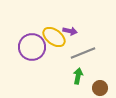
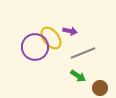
yellow ellipse: moved 3 px left, 1 px down; rotated 15 degrees clockwise
purple circle: moved 3 px right
green arrow: rotated 112 degrees clockwise
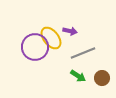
brown circle: moved 2 px right, 10 px up
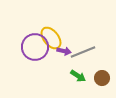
purple arrow: moved 6 px left, 20 px down
gray line: moved 1 px up
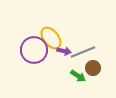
purple circle: moved 1 px left, 3 px down
brown circle: moved 9 px left, 10 px up
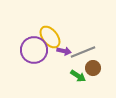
yellow ellipse: moved 1 px left, 1 px up
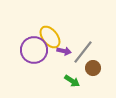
gray line: rotated 30 degrees counterclockwise
green arrow: moved 6 px left, 5 px down
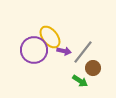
green arrow: moved 8 px right
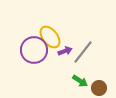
purple arrow: moved 1 px right; rotated 32 degrees counterclockwise
brown circle: moved 6 px right, 20 px down
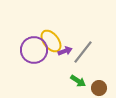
yellow ellipse: moved 1 px right, 4 px down
green arrow: moved 2 px left
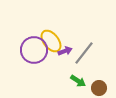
gray line: moved 1 px right, 1 px down
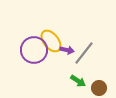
purple arrow: moved 2 px right, 1 px up; rotated 32 degrees clockwise
